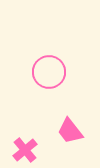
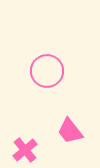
pink circle: moved 2 px left, 1 px up
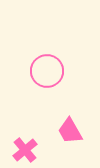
pink trapezoid: rotated 8 degrees clockwise
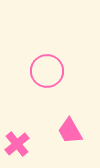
pink cross: moved 8 px left, 6 px up
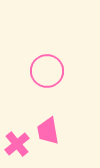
pink trapezoid: moved 22 px left; rotated 20 degrees clockwise
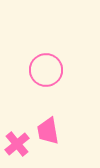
pink circle: moved 1 px left, 1 px up
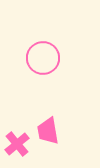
pink circle: moved 3 px left, 12 px up
